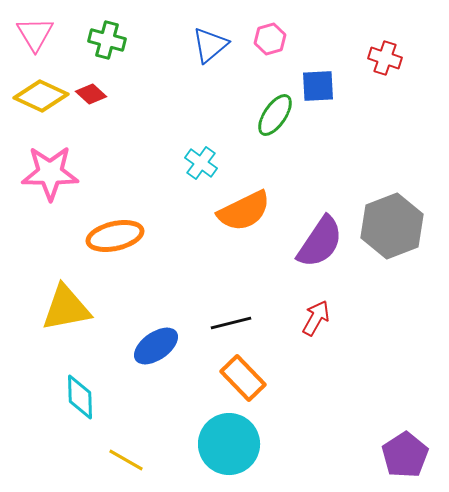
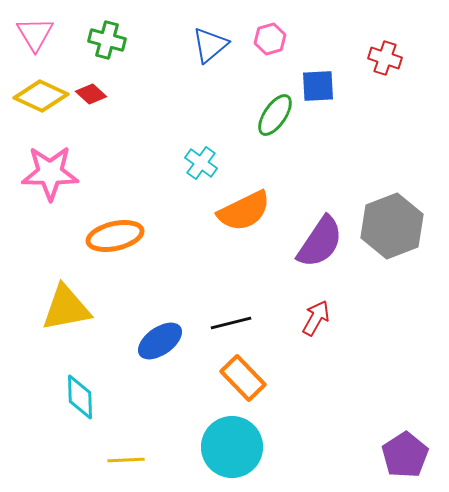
blue ellipse: moved 4 px right, 5 px up
cyan circle: moved 3 px right, 3 px down
yellow line: rotated 33 degrees counterclockwise
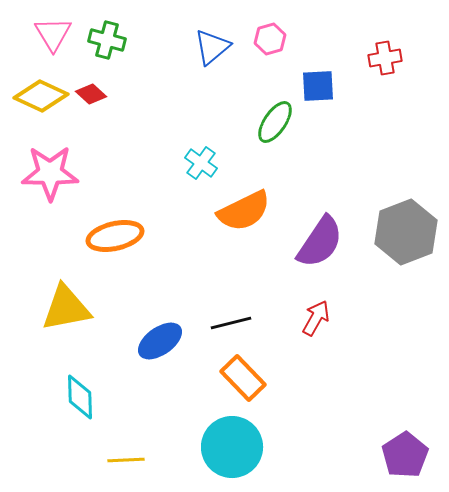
pink triangle: moved 18 px right
blue triangle: moved 2 px right, 2 px down
red cross: rotated 28 degrees counterclockwise
green ellipse: moved 7 px down
gray hexagon: moved 14 px right, 6 px down
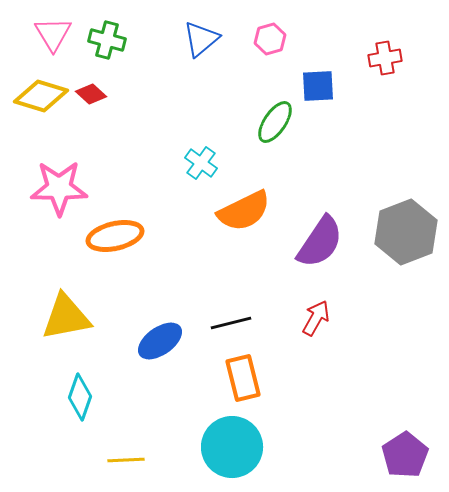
blue triangle: moved 11 px left, 8 px up
yellow diamond: rotated 8 degrees counterclockwise
pink star: moved 9 px right, 15 px down
yellow triangle: moved 9 px down
orange rectangle: rotated 30 degrees clockwise
cyan diamond: rotated 21 degrees clockwise
